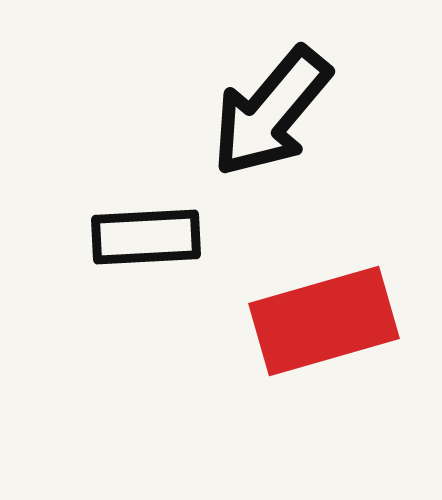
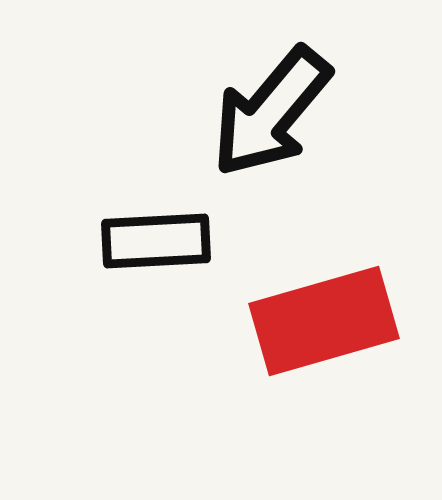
black rectangle: moved 10 px right, 4 px down
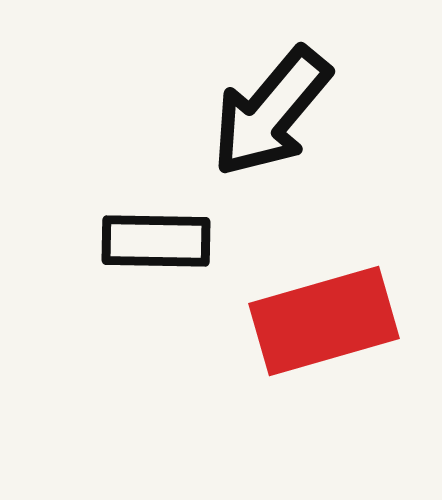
black rectangle: rotated 4 degrees clockwise
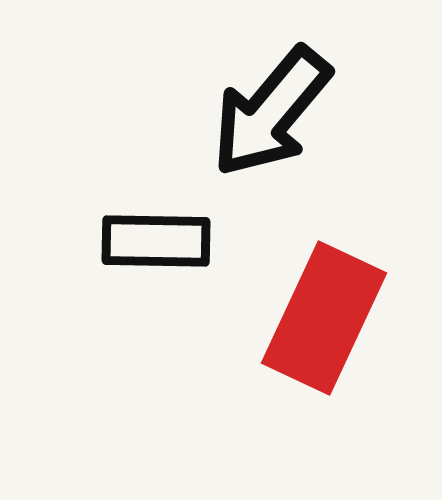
red rectangle: moved 3 px up; rotated 49 degrees counterclockwise
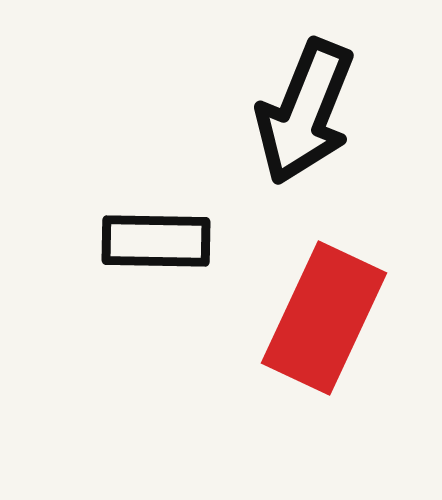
black arrow: moved 34 px right; rotated 18 degrees counterclockwise
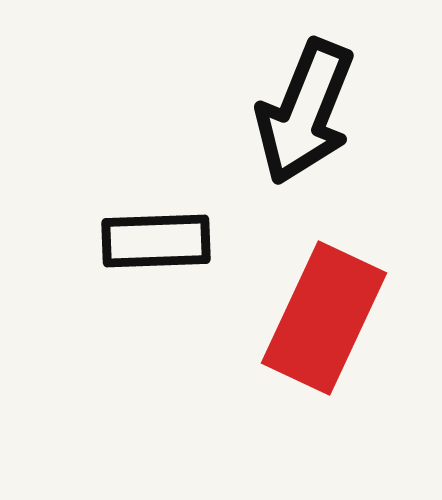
black rectangle: rotated 3 degrees counterclockwise
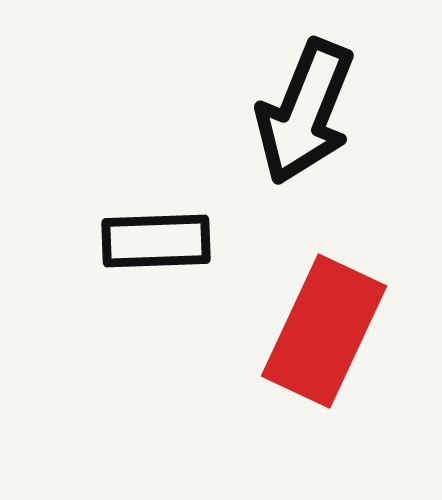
red rectangle: moved 13 px down
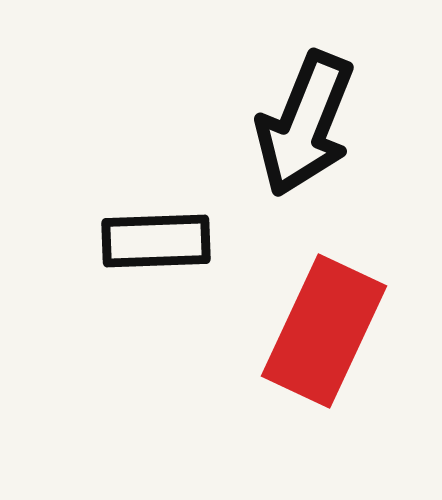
black arrow: moved 12 px down
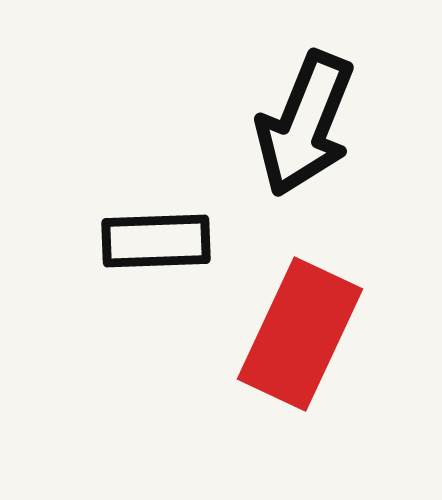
red rectangle: moved 24 px left, 3 px down
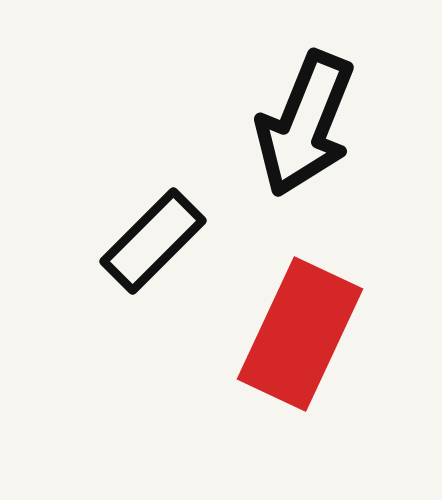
black rectangle: moved 3 px left; rotated 43 degrees counterclockwise
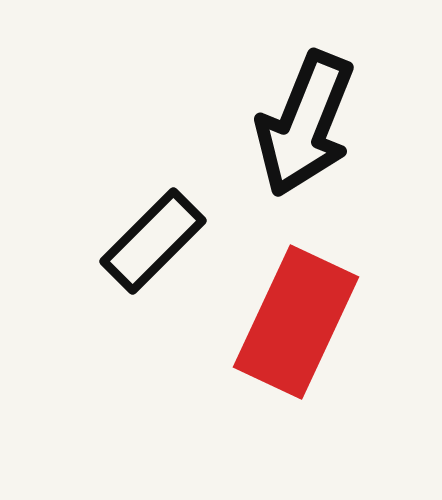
red rectangle: moved 4 px left, 12 px up
